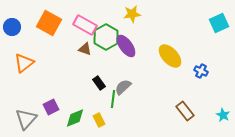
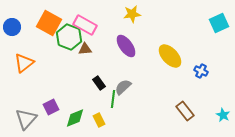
green hexagon: moved 37 px left; rotated 10 degrees counterclockwise
brown triangle: rotated 24 degrees counterclockwise
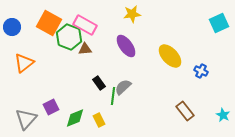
green line: moved 3 px up
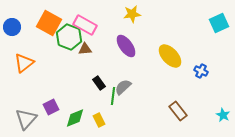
brown rectangle: moved 7 px left
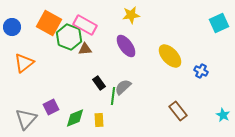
yellow star: moved 1 px left, 1 px down
yellow rectangle: rotated 24 degrees clockwise
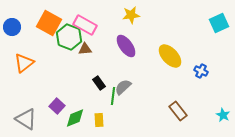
purple square: moved 6 px right, 1 px up; rotated 21 degrees counterclockwise
gray triangle: rotated 40 degrees counterclockwise
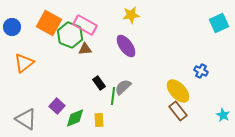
green hexagon: moved 1 px right, 2 px up
yellow ellipse: moved 8 px right, 35 px down
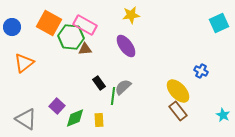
green hexagon: moved 1 px right, 2 px down; rotated 15 degrees counterclockwise
